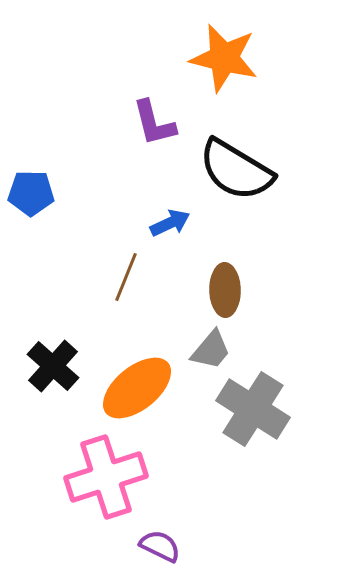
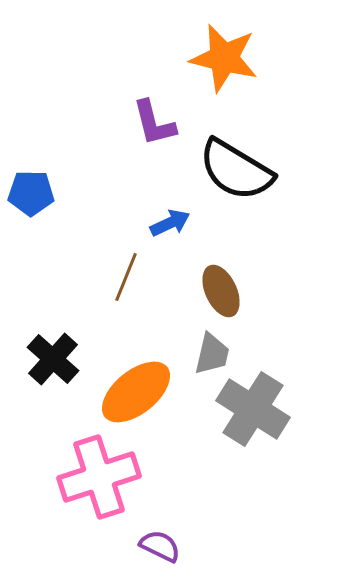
brown ellipse: moved 4 px left, 1 px down; rotated 24 degrees counterclockwise
gray trapezoid: moved 1 px right, 4 px down; rotated 27 degrees counterclockwise
black cross: moved 7 px up
orange ellipse: moved 1 px left, 4 px down
pink cross: moved 7 px left
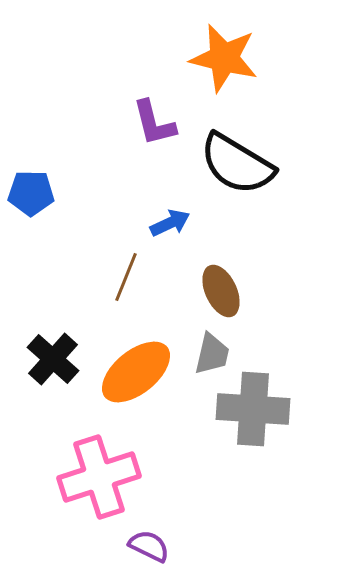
black semicircle: moved 1 px right, 6 px up
orange ellipse: moved 20 px up
gray cross: rotated 28 degrees counterclockwise
purple semicircle: moved 11 px left
